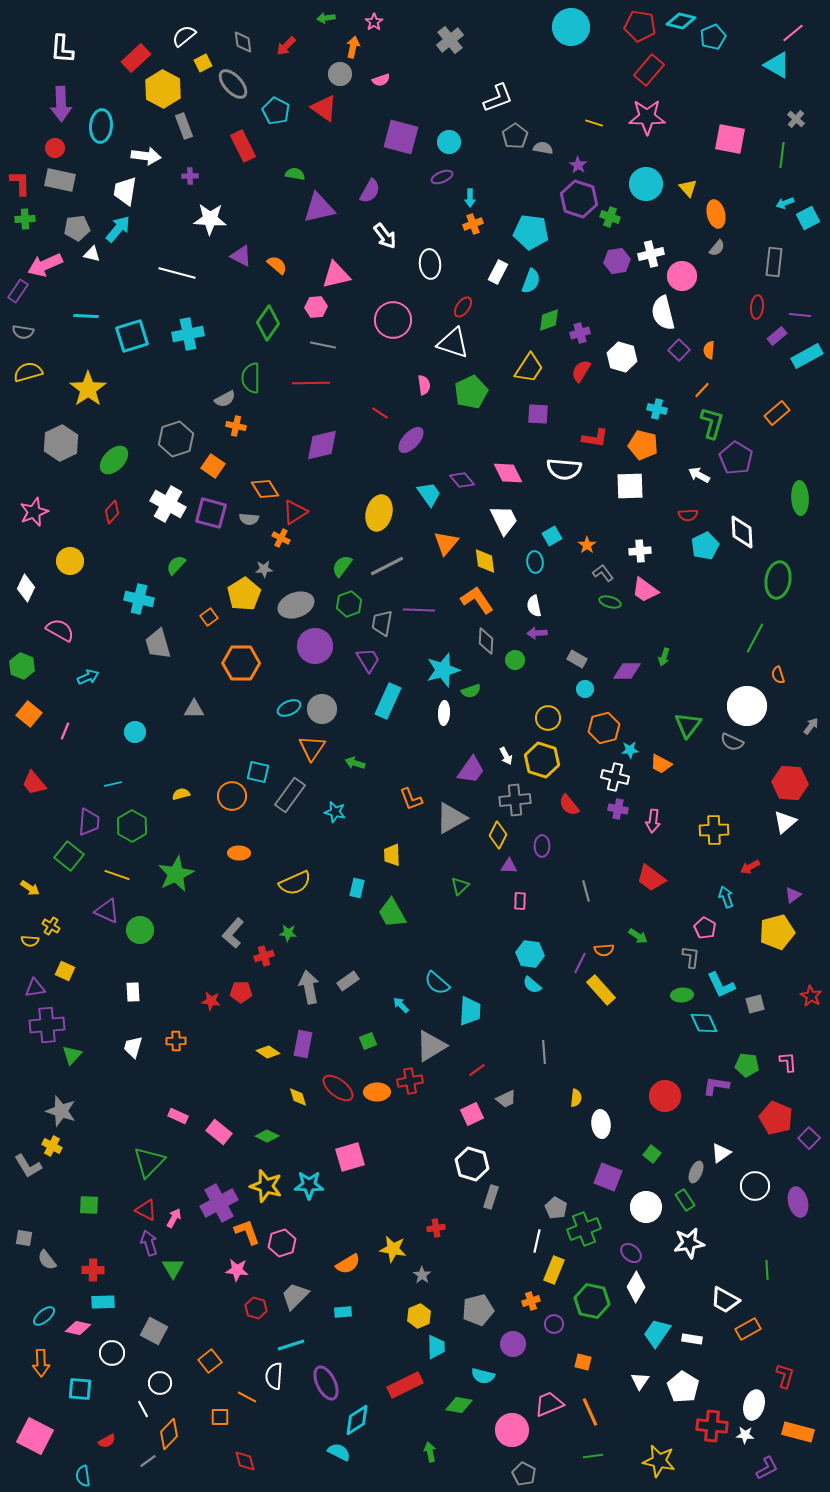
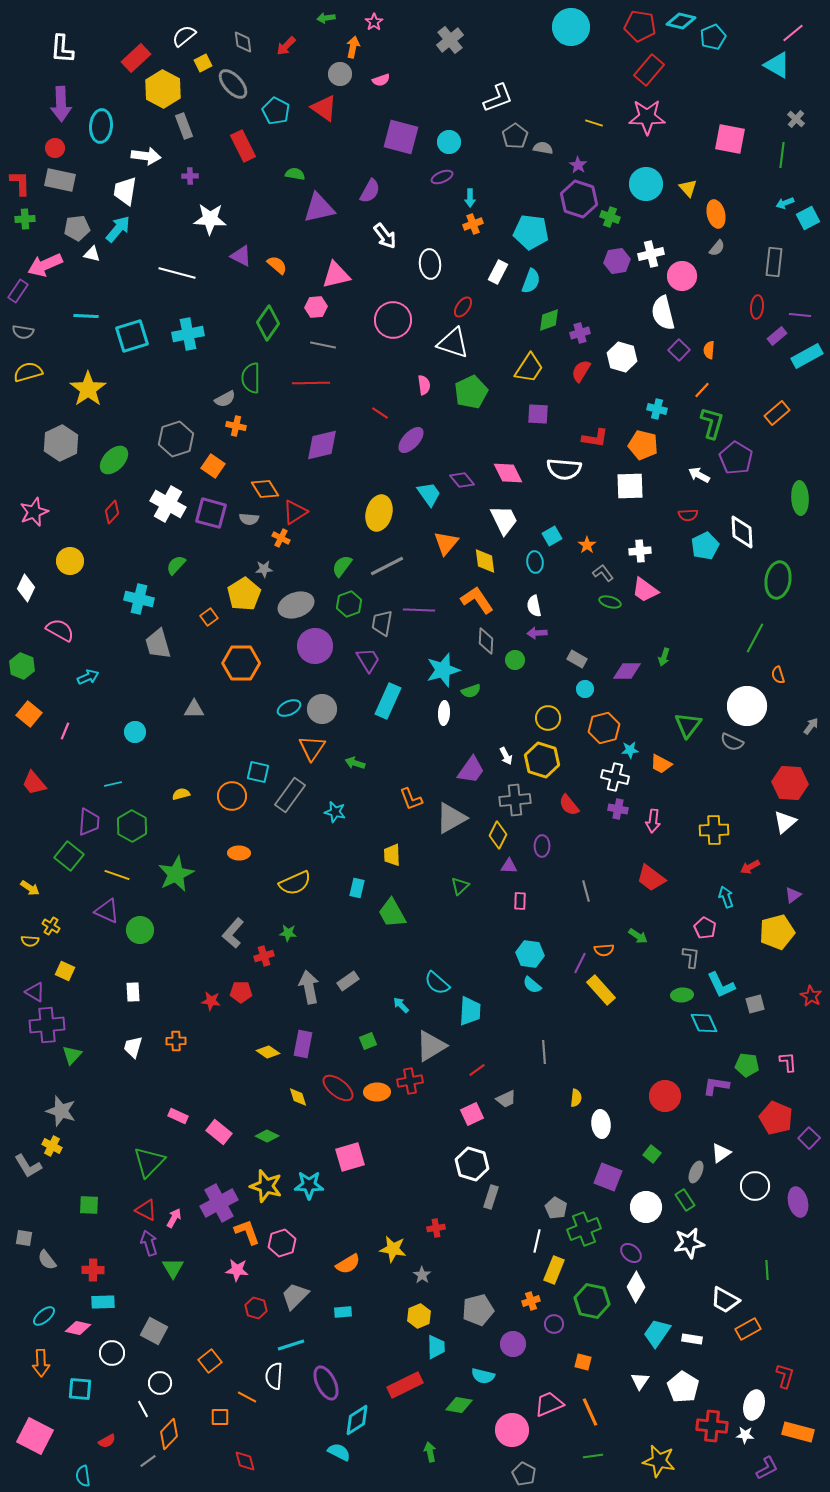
purple triangle at (35, 988): moved 4 px down; rotated 40 degrees clockwise
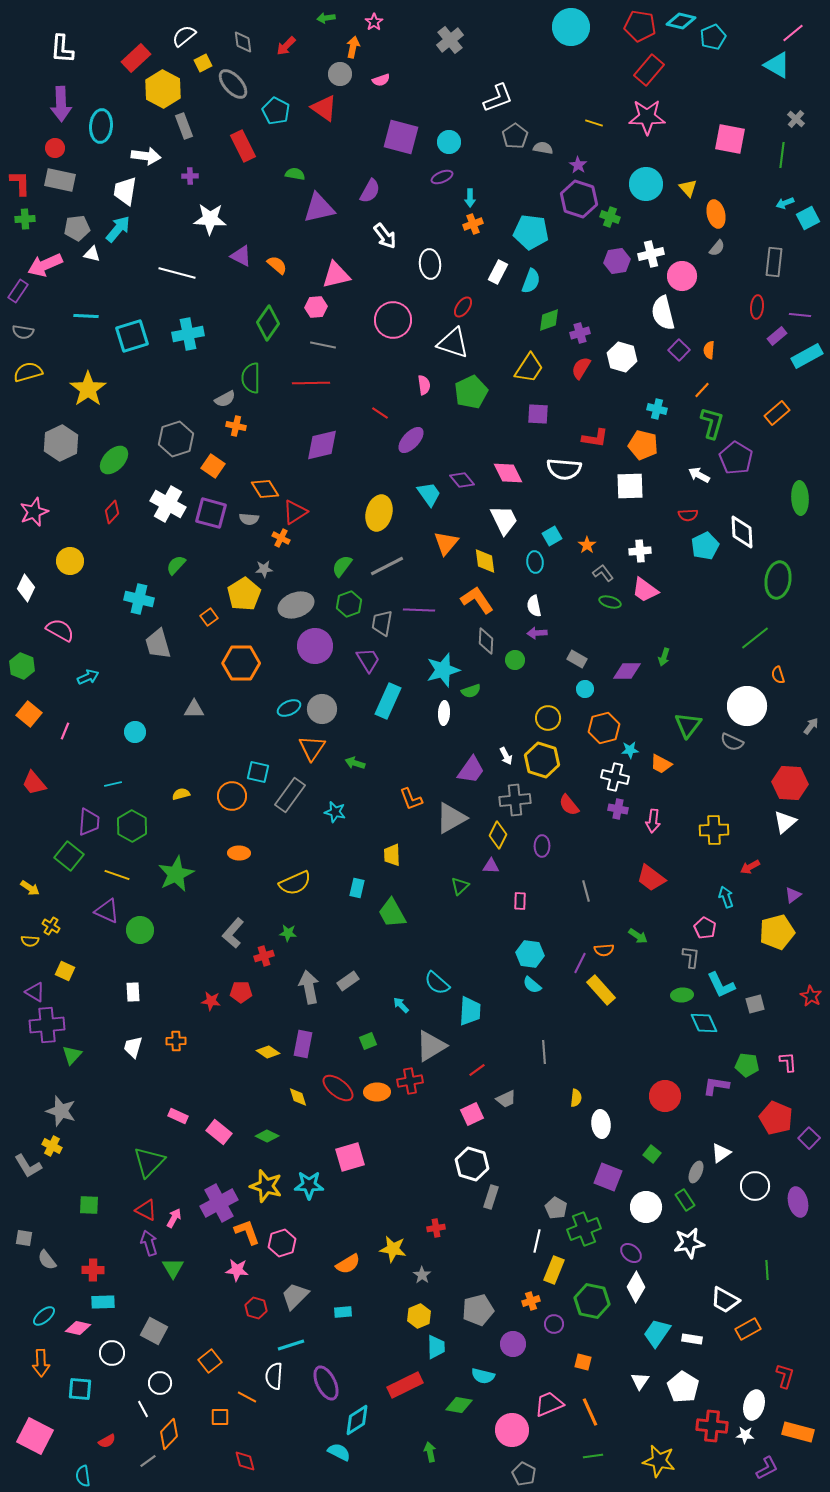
red semicircle at (581, 371): moved 3 px up
green line at (755, 638): rotated 24 degrees clockwise
purple triangle at (509, 866): moved 18 px left
